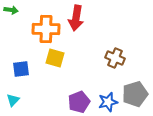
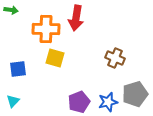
blue square: moved 3 px left
cyan triangle: moved 1 px down
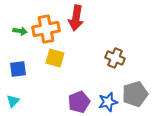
green arrow: moved 9 px right, 21 px down
orange cross: rotated 12 degrees counterclockwise
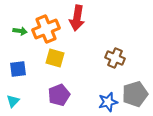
red arrow: moved 1 px right
orange cross: rotated 12 degrees counterclockwise
purple pentagon: moved 20 px left, 7 px up
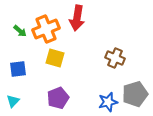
green arrow: rotated 32 degrees clockwise
purple pentagon: moved 1 px left, 3 px down
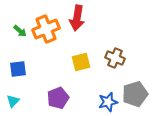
yellow square: moved 26 px right, 4 px down; rotated 30 degrees counterclockwise
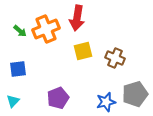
yellow square: moved 2 px right, 11 px up
blue star: moved 2 px left
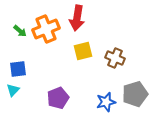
cyan triangle: moved 11 px up
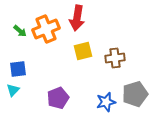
brown cross: rotated 30 degrees counterclockwise
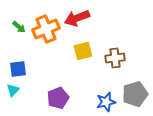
red arrow: rotated 60 degrees clockwise
green arrow: moved 1 px left, 4 px up
